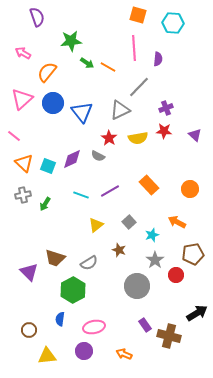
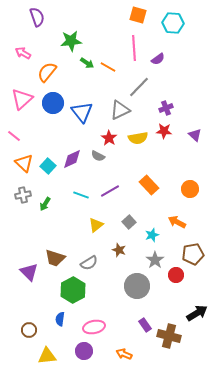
purple semicircle at (158, 59): rotated 48 degrees clockwise
cyan square at (48, 166): rotated 21 degrees clockwise
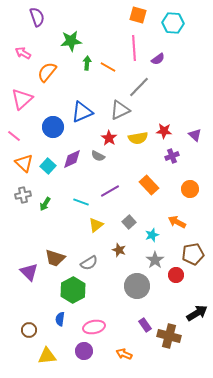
green arrow at (87, 63): rotated 120 degrees counterclockwise
blue circle at (53, 103): moved 24 px down
purple cross at (166, 108): moved 6 px right, 48 px down
blue triangle at (82, 112): rotated 45 degrees clockwise
cyan line at (81, 195): moved 7 px down
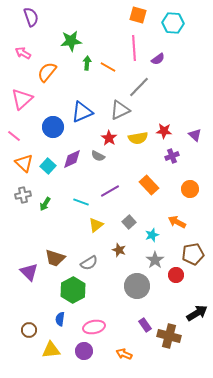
purple semicircle at (37, 17): moved 6 px left
yellow triangle at (47, 356): moved 4 px right, 6 px up
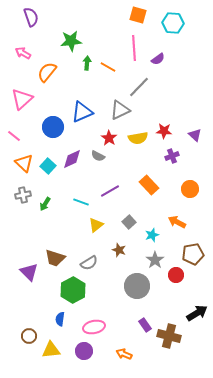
brown circle at (29, 330): moved 6 px down
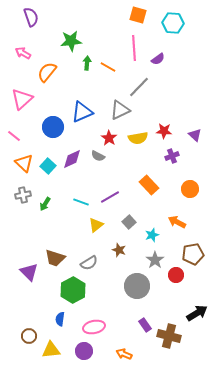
purple line at (110, 191): moved 6 px down
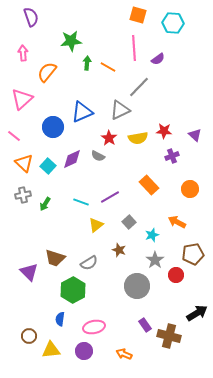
pink arrow at (23, 53): rotated 56 degrees clockwise
